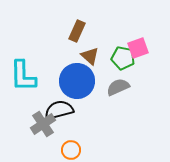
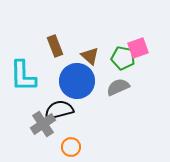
brown rectangle: moved 22 px left, 15 px down; rotated 45 degrees counterclockwise
orange circle: moved 3 px up
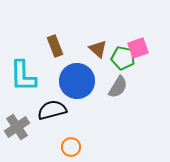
brown triangle: moved 8 px right, 7 px up
gray semicircle: rotated 145 degrees clockwise
black semicircle: moved 7 px left
gray cross: moved 26 px left, 3 px down
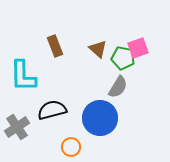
blue circle: moved 23 px right, 37 px down
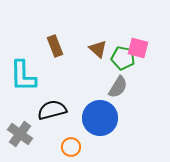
pink square: rotated 35 degrees clockwise
gray cross: moved 3 px right, 7 px down; rotated 20 degrees counterclockwise
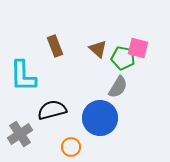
gray cross: rotated 20 degrees clockwise
